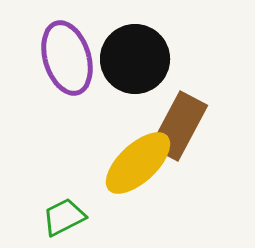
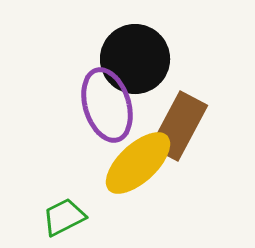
purple ellipse: moved 40 px right, 47 px down
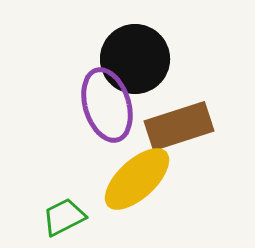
brown rectangle: rotated 44 degrees clockwise
yellow ellipse: moved 1 px left, 16 px down
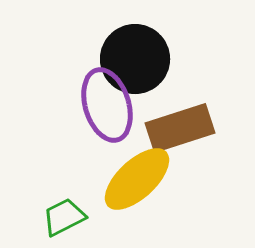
brown rectangle: moved 1 px right, 2 px down
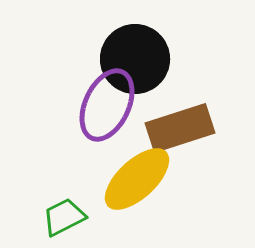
purple ellipse: rotated 42 degrees clockwise
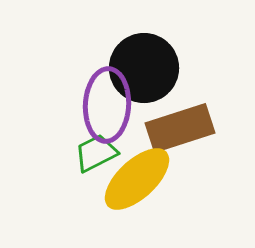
black circle: moved 9 px right, 9 px down
purple ellipse: rotated 22 degrees counterclockwise
green trapezoid: moved 32 px right, 64 px up
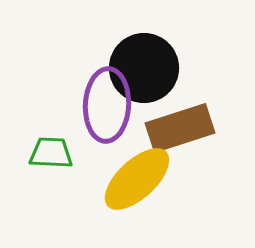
green trapezoid: moved 45 px left; rotated 30 degrees clockwise
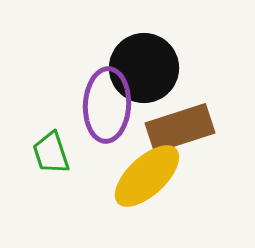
green trapezoid: rotated 111 degrees counterclockwise
yellow ellipse: moved 10 px right, 3 px up
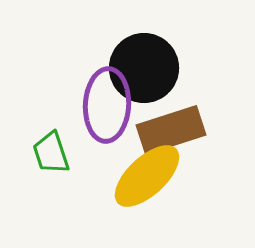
brown rectangle: moved 9 px left, 2 px down
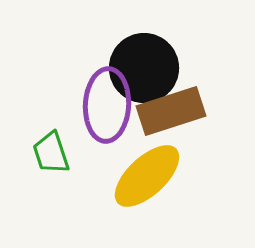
brown rectangle: moved 19 px up
